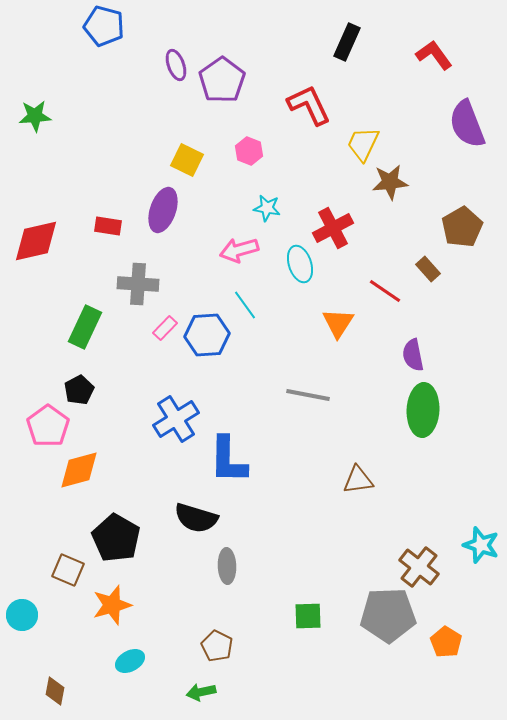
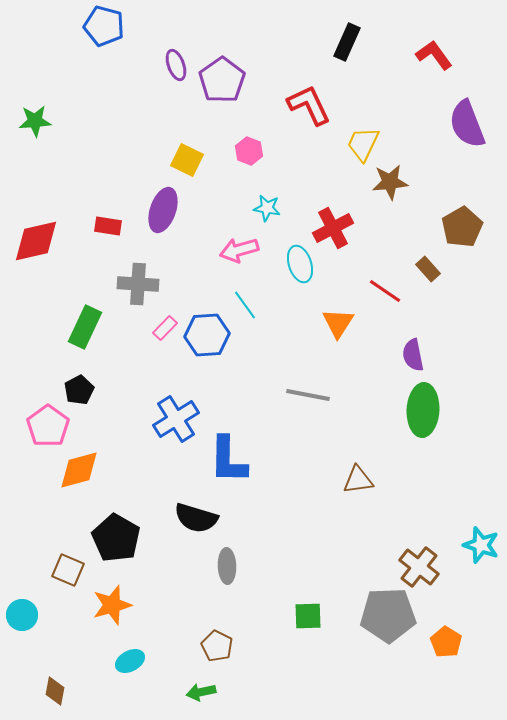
green star at (35, 116): moved 5 px down
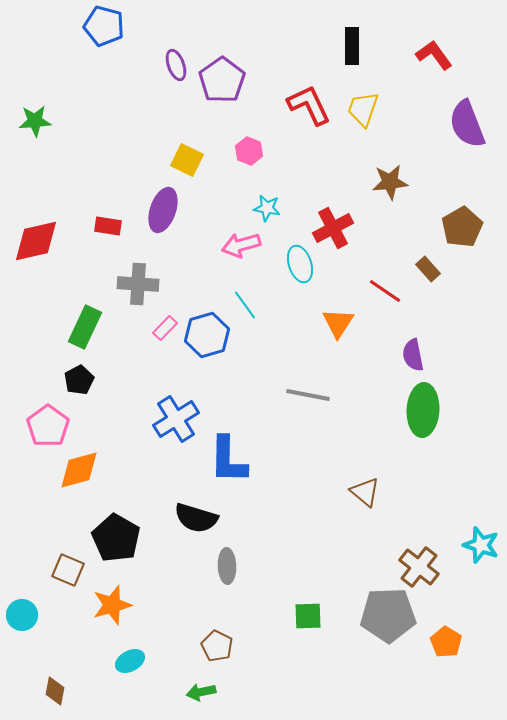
black rectangle at (347, 42): moved 5 px right, 4 px down; rotated 24 degrees counterclockwise
yellow trapezoid at (363, 144): moved 35 px up; rotated 6 degrees counterclockwise
pink arrow at (239, 250): moved 2 px right, 5 px up
blue hexagon at (207, 335): rotated 12 degrees counterclockwise
black pentagon at (79, 390): moved 10 px up
brown triangle at (358, 480): moved 7 px right, 12 px down; rotated 48 degrees clockwise
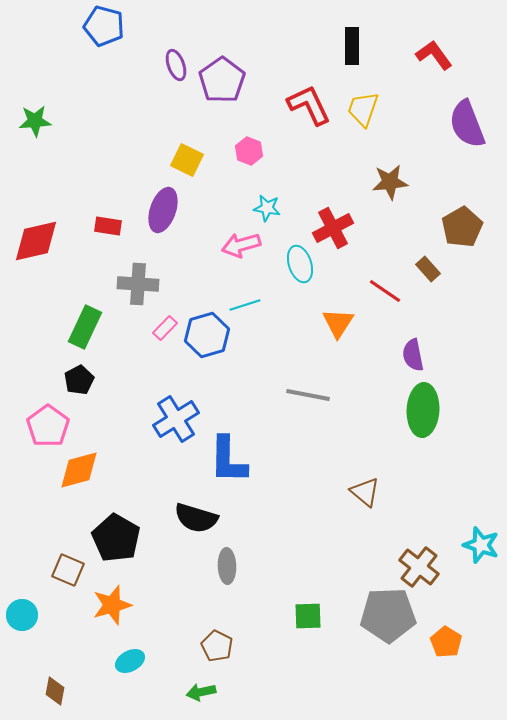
cyan line at (245, 305): rotated 72 degrees counterclockwise
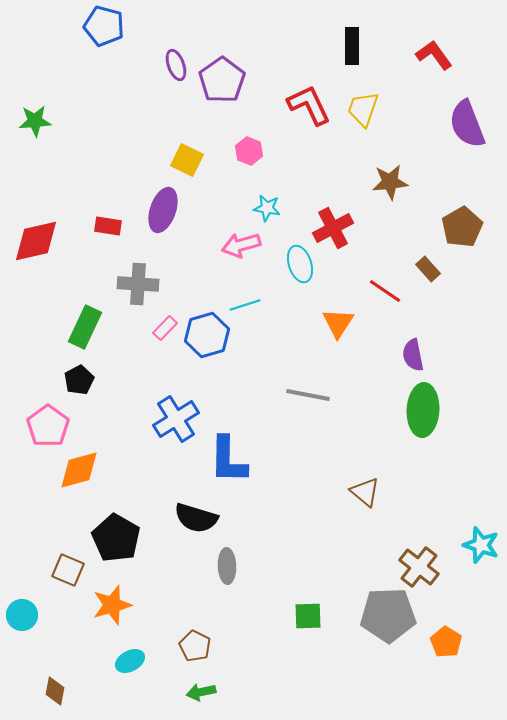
brown pentagon at (217, 646): moved 22 px left
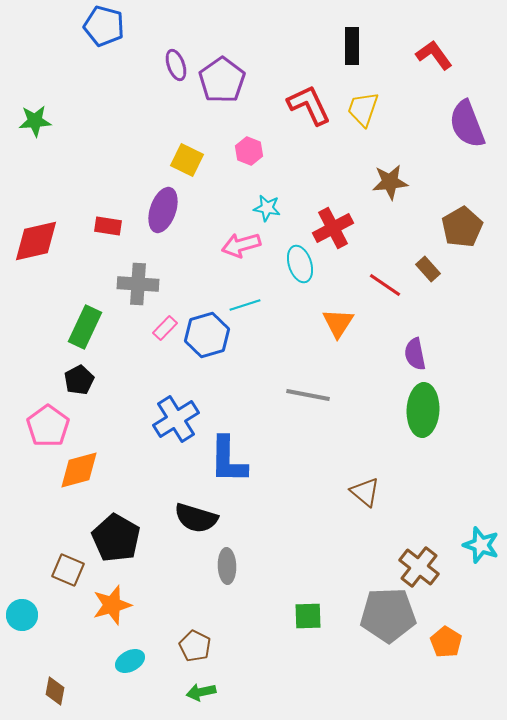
red line at (385, 291): moved 6 px up
purple semicircle at (413, 355): moved 2 px right, 1 px up
